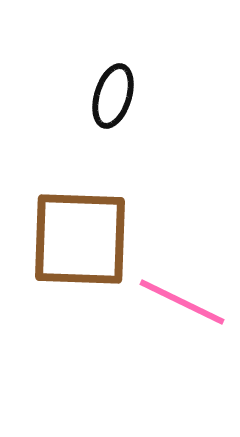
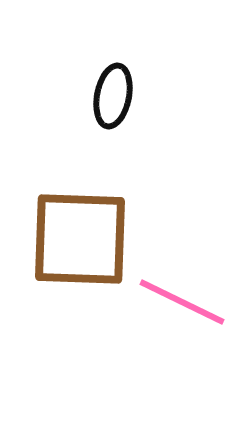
black ellipse: rotated 6 degrees counterclockwise
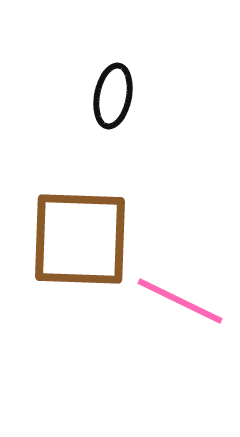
pink line: moved 2 px left, 1 px up
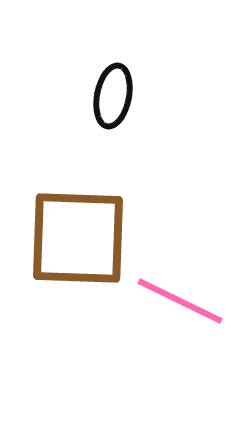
brown square: moved 2 px left, 1 px up
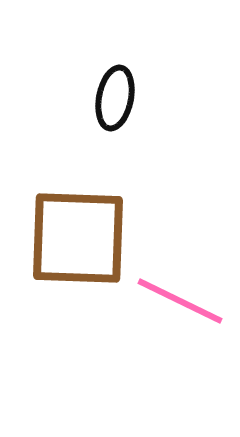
black ellipse: moved 2 px right, 2 px down
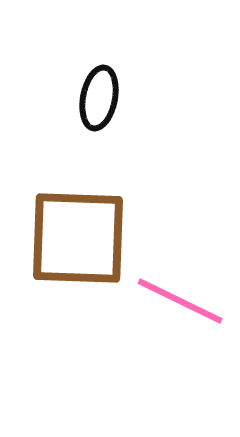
black ellipse: moved 16 px left
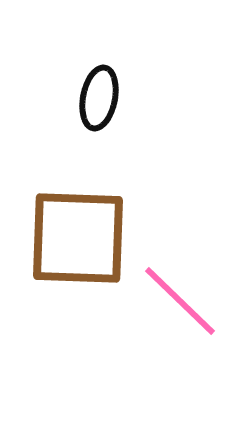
pink line: rotated 18 degrees clockwise
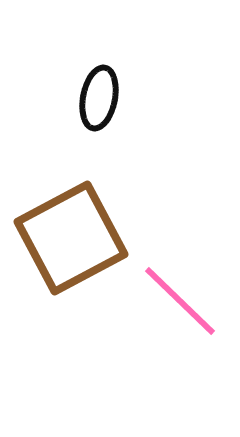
brown square: moved 7 px left; rotated 30 degrees counterclockwise
